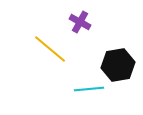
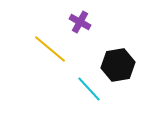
cyan line: rotated 52 degrees clockwise
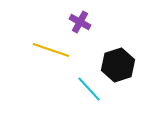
yellow line: moved 1 px right, 1 px down; rotated 21 degrees counterclockwise
black hexagon: rotated 8 degrees counterclockwise
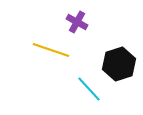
purple cross: moved 3 px left
black hexagon: moved 1 px right, 1 px up
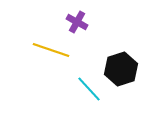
black hexagon: moved 2 px right, 5 px down
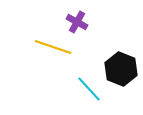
yellow line: moved 2 px right, 3 px up
black hexagon: rotated 20 degrees counterclockwise
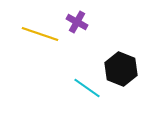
yellow line: moved 13 px left, 13 px up
cyan line: moved 2 px left, 1 px up; rotated 12 degrees counterclockwise
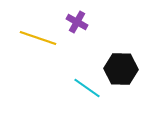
yellow line: moved 2 px left, 4 px down
black hexagon: rotated 20 degrees counterclockwise
